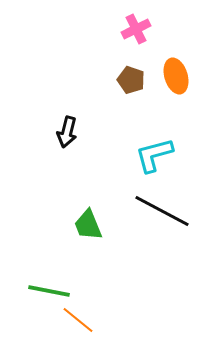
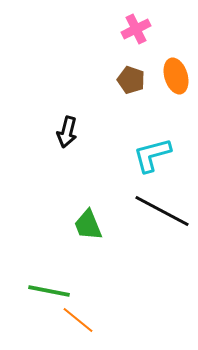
cyan L-shape: moved 2 px left
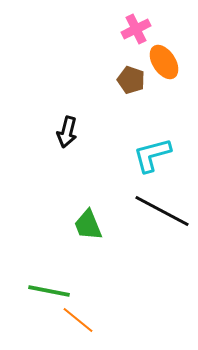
orange ellipse: moved 12 px left, 14 px up; rotated 16 degrees counterclockwise
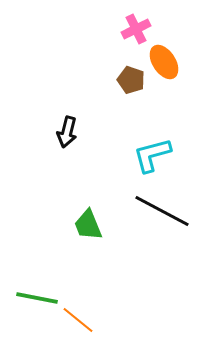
green line: moved 12 px left, 7 px down
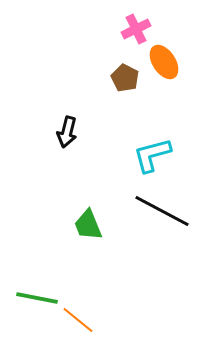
brown pentagon: moved 6 px left, 2 px up; rotated 8 degrees clockwise
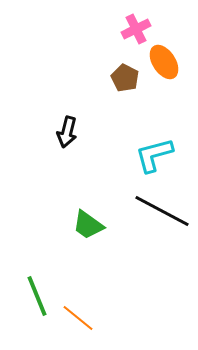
cyan L-shape: moved 2 px right
green trapezoid: rotated 32 degrees counterclockwise
green line: moved 2 px up; rotated 57 degrees clockwise
orange line: moved 2 px up
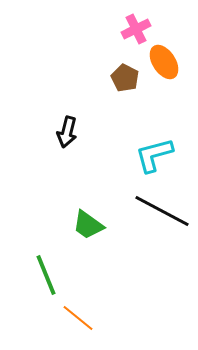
green line: moved 9 px right, 21 px up
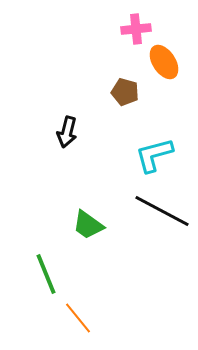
pink cross: rotated 20 degrees clockwise
brown pentagon: moved 14 px down; rotated 12 degrees counterclockwise
green line: moved 1 px up
orange line: rotated 12 degrees clockwise
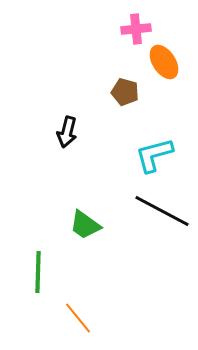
green trapezoid: moved 3 px left
green line: moved 8 px left, 2 px up; rotated 24 degrees clockwise
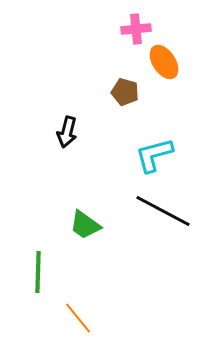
black line: moved 1 px right
